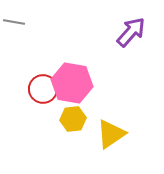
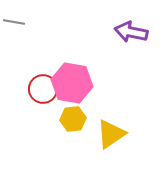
purple arrow: rotated 120 degrees counterclockwise
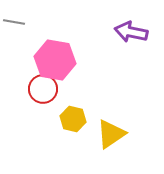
pink hexagon: moved 17 px left, 23 px up
yellow hexagon: rotated 20 degrees clockwise
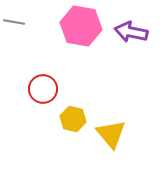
pink hexagon: moved 26 px right, 34 px up
yellow triangle: rotated 36 degrees counterclockwise
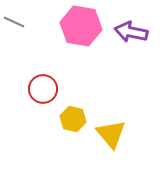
gray line: rotated 15 degrees clockwise
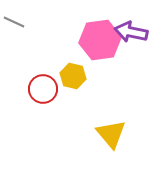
pink hexagon: moved 19 px right, 14 px down; rotated 18 degrees counterclockwise
yellow hexagon: moved 43 px up
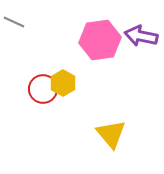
purple arrow: moved 10 px right, 4 px down
yellow hexagon: moved 10 px left, 7 px down; rotated 15 degrees clockwise
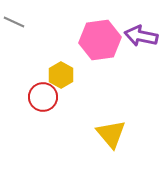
yellow hexagon: moved 2 px left, 8 px up
red circle: moved 8 px down
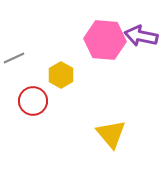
gray line: moved 36 px down; rotated 50 degrees counterclockwise
pink hexagon: moved 5 px right; rotated 12 degrees clockwise
red circle: moved 10 px left, 4 px down
